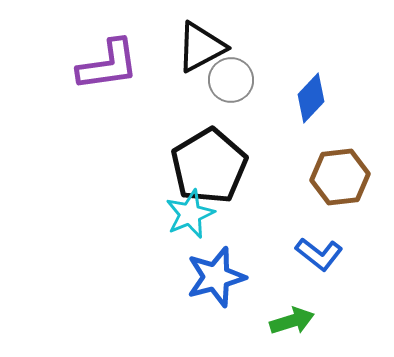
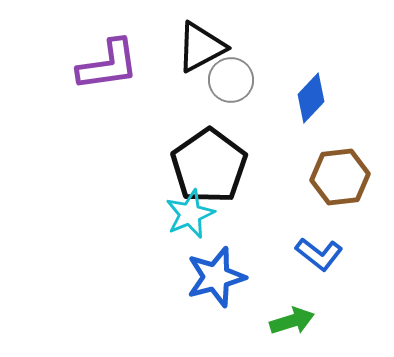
black pentagon: rotated 4 degrees counterclockwise
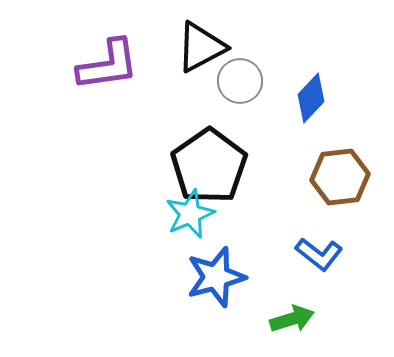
gray circle: moved 9 px right, 1 px down
green arrow: moved 2 px up
